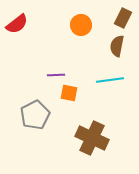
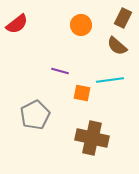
brown semicircle: rotated 60 degrees counterclockwise
purple line: moved 4 px right, 4 px up; rotated 18 degrees clockwise
orange square: moved 13 px right
brown cross: rotated 12 degrees counterclockwise
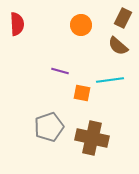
red semicircle: rotated 55 degrees counterclockwise
brown semicircle: moved 1 px right
gray pentagon: moved 14 px right, 12 px down; rotated 8 degrees clockwise
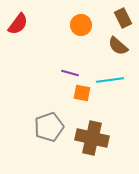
brown rectangle: rotated 54 degrees counterclockwise
red semicircle: moved 1 px right; rotated 40 degrees clockwise
purple line: moved 10 px right, 2 px down
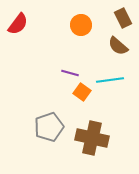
orange square: moved 1 px up; rotated 24 degrees clockwise
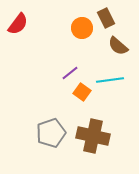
brown rectangle: moved 17 px left
orange circle: moved 1 px right, 3 px down
purple line: rotated 54 degrees counterclockwise
gray pentagon: moved 2 px right, 6 px down
brown cross: moved 1 px right, 2 px up
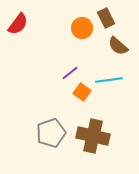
cyan line: moved 1 px left
